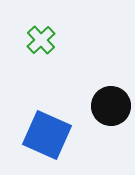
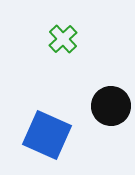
green cross: moved 22 px right, 1 px up
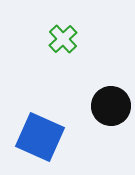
blue square: moved 7 px left, 2 px down
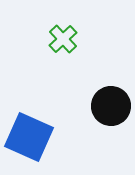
blue square: moved 11 px left
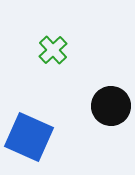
green cross: moved 10 px left, 11 px down
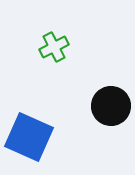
green cross: moved 1 px right, 3 px up; rotated 16 degrees clockwise
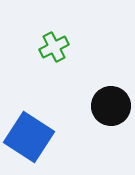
blue square: rotated 9 degrees clockwise
